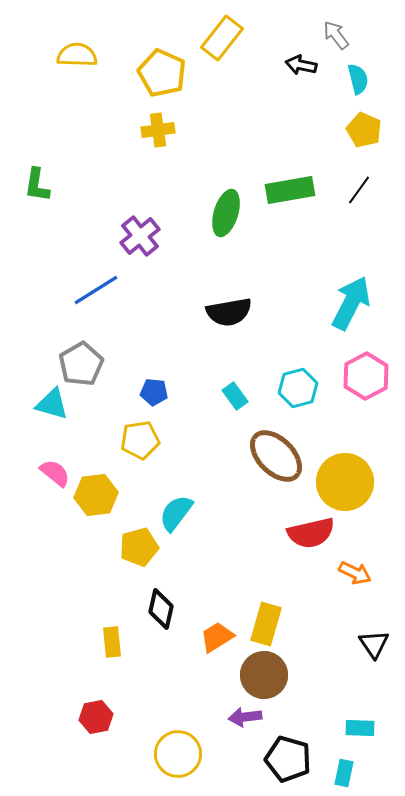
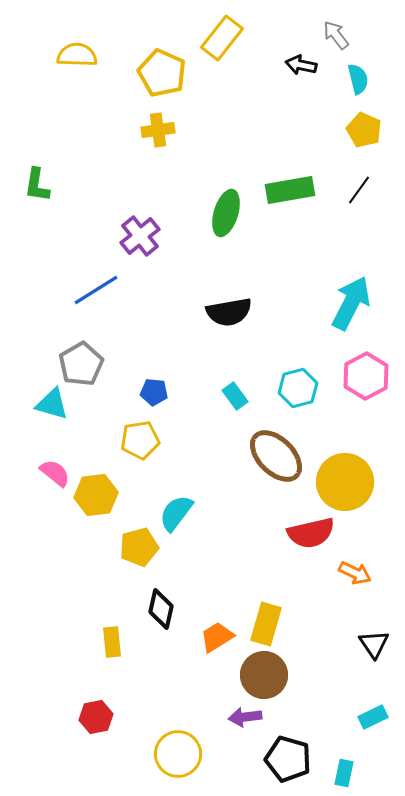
cyan rectangle at (360, 728): moved 13 px right, 11 px up; rotated 28 degrees counterclockwise
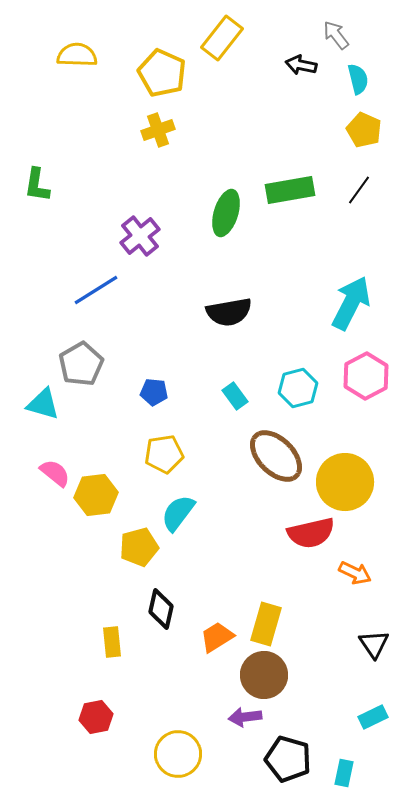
yellow cross at (158, 130): rotated 12 degrees counterclockwise
cyan triangle at (52, 404): moved 9 px left
yellow pentagon at (140, 440): moved 24 px right, 14 px down
cyan semicircle at (176, 513): moved 2 px right
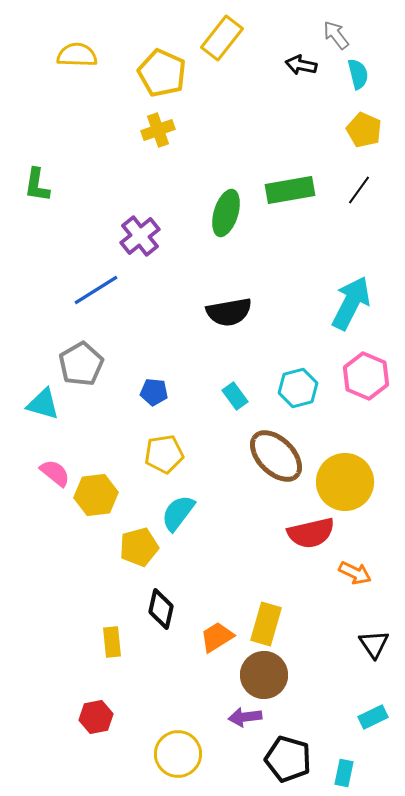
cyan semicircle at (358, 79): moved 5 px up
pink hexagon at (366, 376): rotated 9 degrees counterclockwise
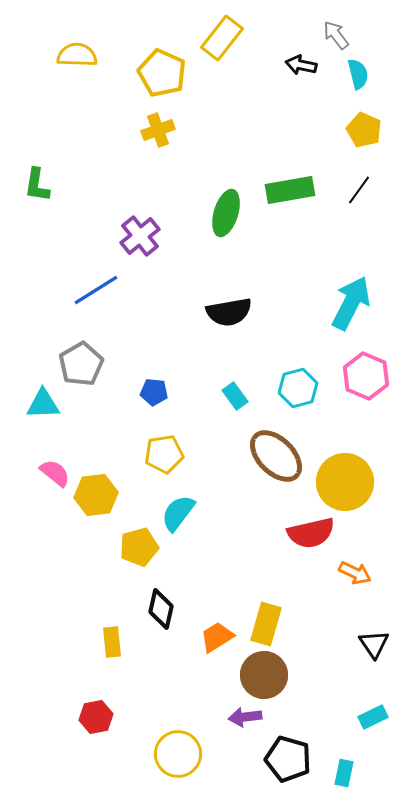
cyan triangle at (43, 404): rotated 18 degrees counterclockwise
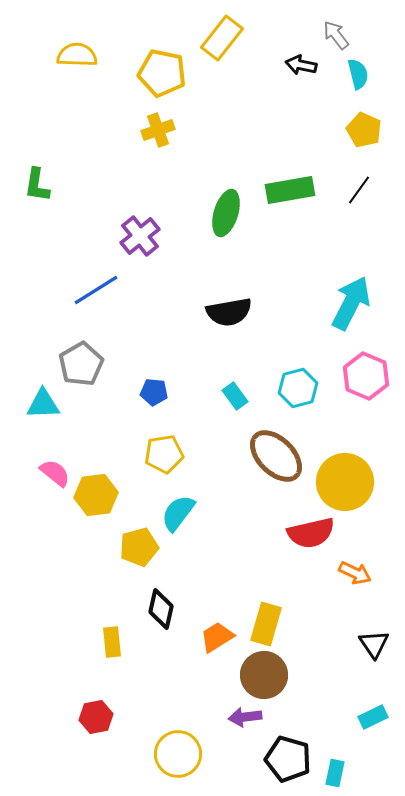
yellow pentagon at (162, 73): rotated 12 degrees counterclockwise
cyan rectangle at (344, 773): moved 9 px left
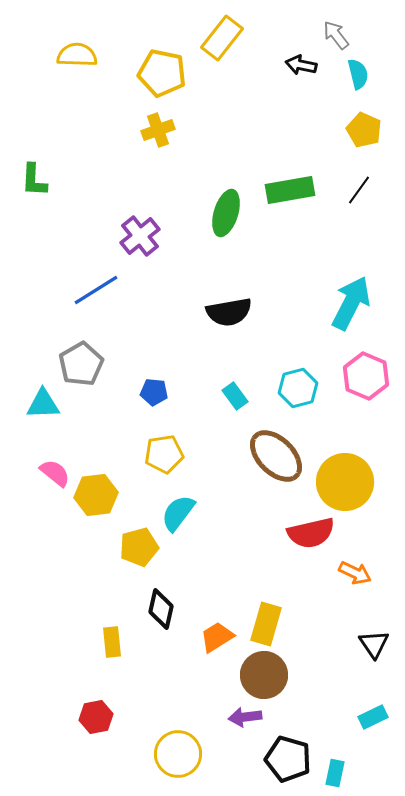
green L-shape at (37, 185): moved 3 px left, 5 px up; rotated 6 degrees counterclockwise
